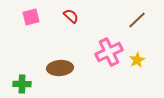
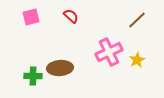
green cross: moved 11 px right, 8 px up
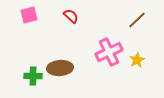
pink square: moved 2 px left, 2 px up
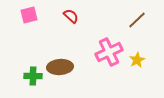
brown ellipse: moved 1 px up
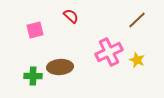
pink square: moved 6 px right, 15 px down
yellow star: rotated 21 degrees counterclockwise
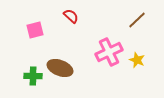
brown ellipse: moved 1 px down; rotated 25 degrees clockwise
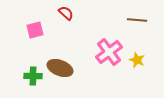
red semicircle: moved 5 px left, 3 px up
brown line: rotated 48 degrees clockwise
pink cross: rotated 12 degrees counterclockwise
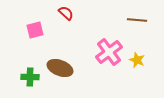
green cross: moved 3 px left, 1 px down
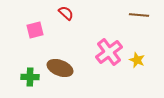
brown line: moved 2 px right, 5 px up
